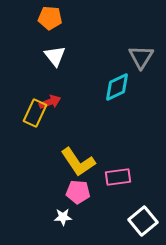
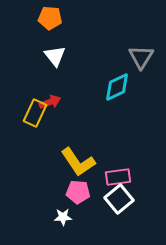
white square: moved 24 px left, 22 px up
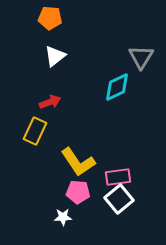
white triangle: rotated 30 degrees clockwise
yellow rectangle: moved 18 px down
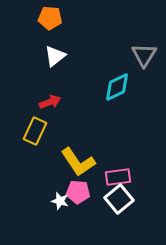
gray triangle: moved 3 px right, 2 px up
white star: moved 3 px left, 16 px up; rotated 18 degrees clockwise
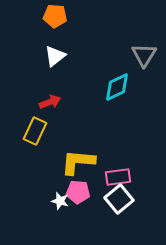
orange pentagon: moved 5 px right, 2 px up
yellow L-shape: rotated 129 degrees clockwise
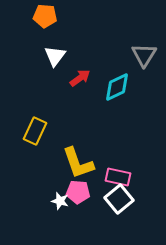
orange pentagon: moved 10 px left
white triangle: rotated 15 degrees counterclockwise
red arrow: moved 30 px right, 24 px up; rotated 15 degrees counterclockwise
yellow L-shape: moved 1 px down; rotated 114 degrees counterclockwise
pink rectangle: rotated 20 degrees clockwise
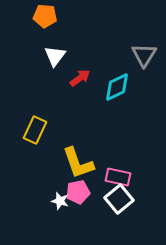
yellow rectangle: moved 1 px up
pink pentagon: rotated 15 degrees counterclockwise
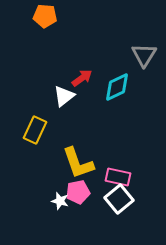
white triangle: moved 9 px right, 40 px down; rotated 15 degrees clockwise
red arrow: moved 2 px right
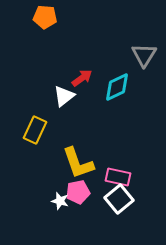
orange pentagon: moved 1 px down
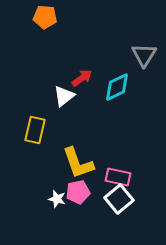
yellow rectangle: rotated 12 degrees counterclockwise
white star: moved 3 px left, 2 px up
